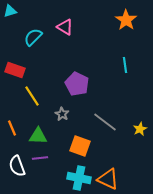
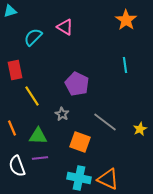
red rectangle: rotated 60 degrees clockwise
orange square: moved 4 px up
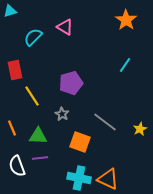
cyan line: rotated 42 degrees clockwise
purple pentagon: moved 6 px left, 1 px up; rotated 30 degrees clockwise
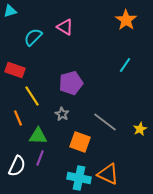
red rectangle: rotated 60 degrees counterclockwise
orange line: moved 6 px right, 10 px up
purple line: rotated 63 degrees counterclockwise
white semicircle: rotated 135 degrees counterclockwise
orange triangle: moved 5 px up
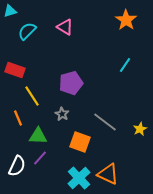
cyan semicircle: moved 6 px left, 6 px up
purple line: rotated 21 degrees clockwise
cyan cross: rotated 35 degrees clockwise
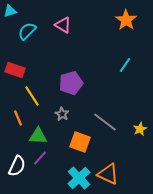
pink triangle: moved 2 px left, 2 px up
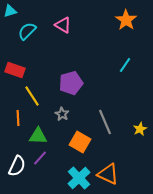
orange line: rotated 21 degrees clockwise
gray line: rotated 30 degrees clockwise
orange square: rotated 10 degrees clockwise
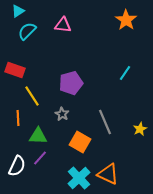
cyan triangle: moved 8 px right; rotated 16 degrees counterclockwise
pink triangle: rotated 24 degrees counterclockwise
cyan line: moved 8 px down
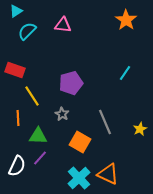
cyan triangle: moved 2 px left
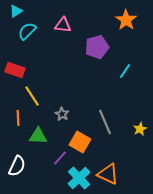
cyan line: moved 2 px up
purple pentagon: moved 26 px right, 36 px up
purple line: moved 20 px right
